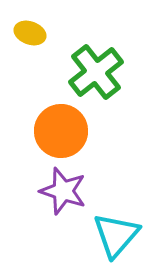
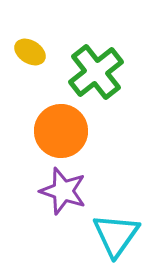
yellow ellipse: moved 19 px down; rotated 12 degrees clockwise
cyan triangle: rotated 6 degrees counterclockwise
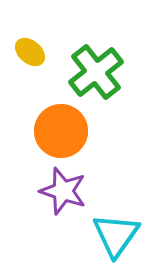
yellow ellipse: rotated 8 degrees clockwise
